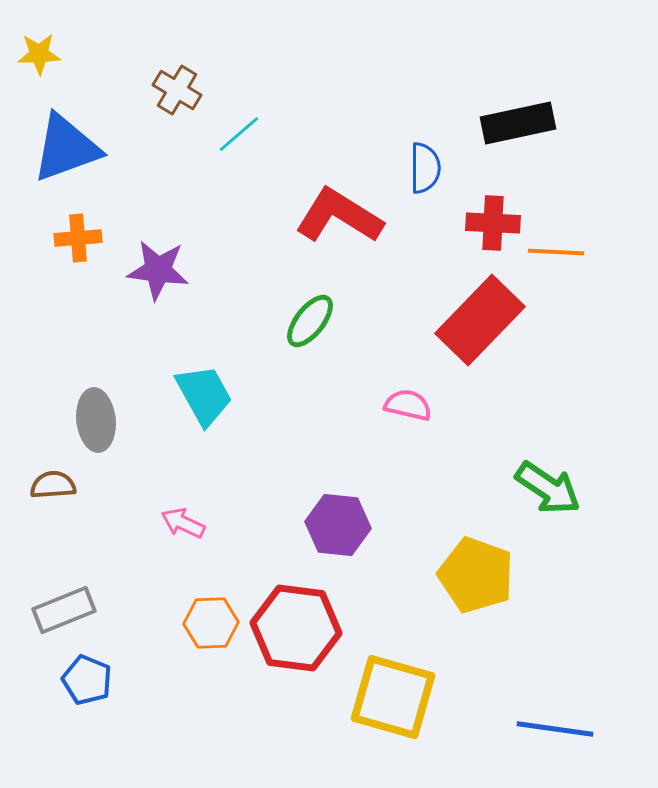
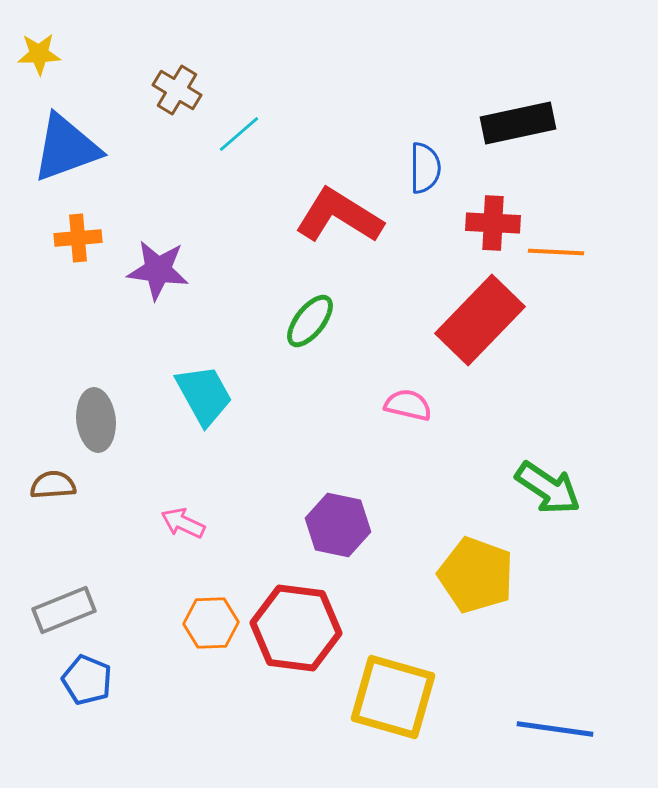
purple hexagon: rotated 6 degrees clockwise
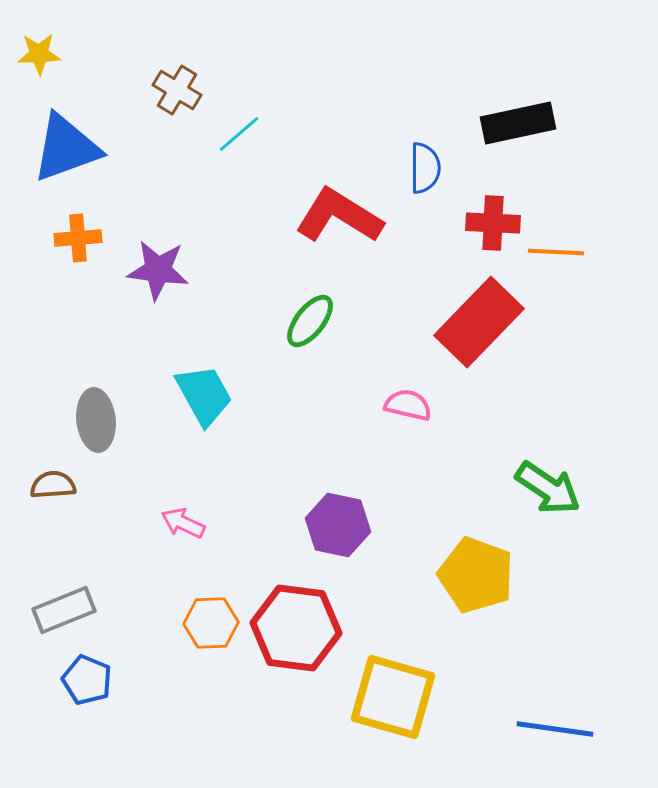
red rectangle: moved 1 px left, 2 px down
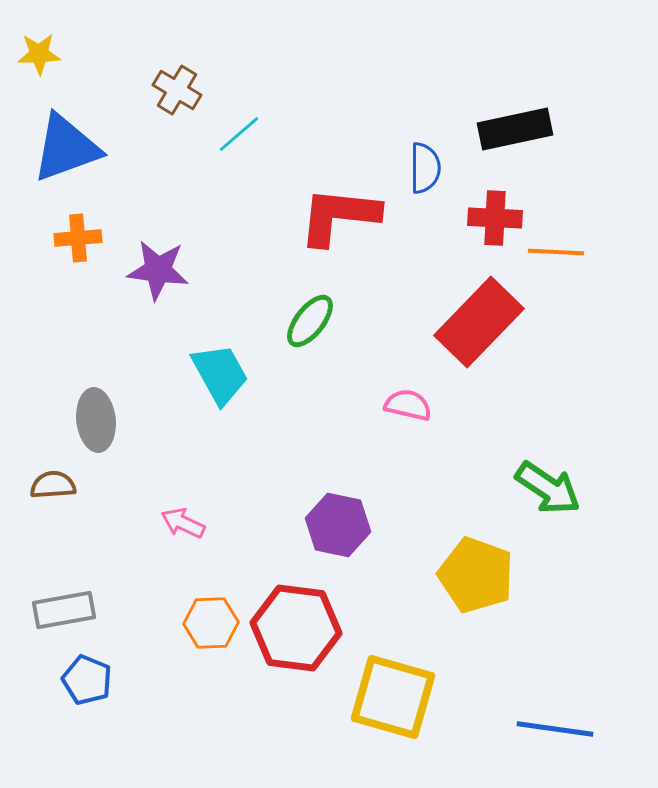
black rectangle: moved 3 px left, 6 px down
red L-shape: rotated 26 degrees counterclockwise
red cross: moved 2 px right, 5 px up
cyan trapezoid: moved 16 px right, 21 px up
gray rectangle: rotated 12 degrees clockwise
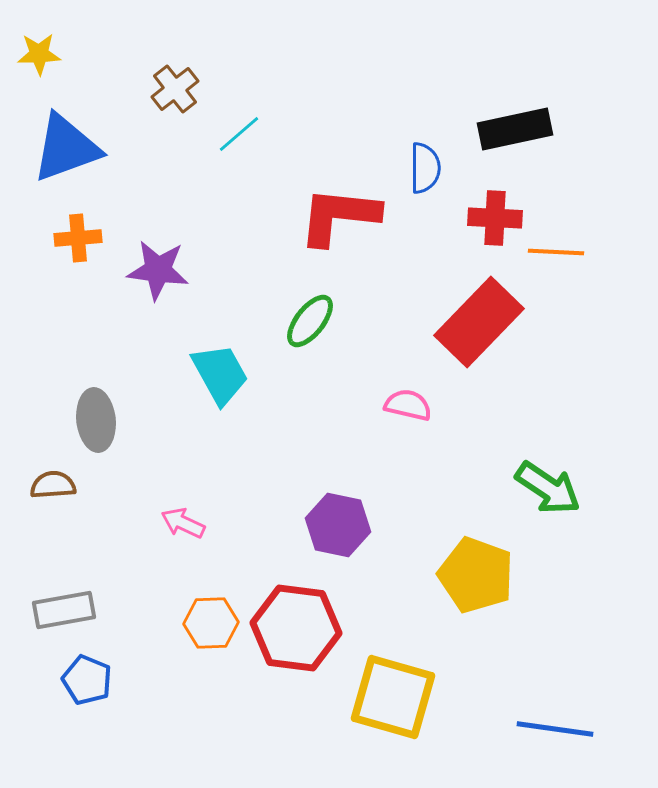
brown cross: moved 2 px left, 1 px up; rotated 21 degrees clockwise
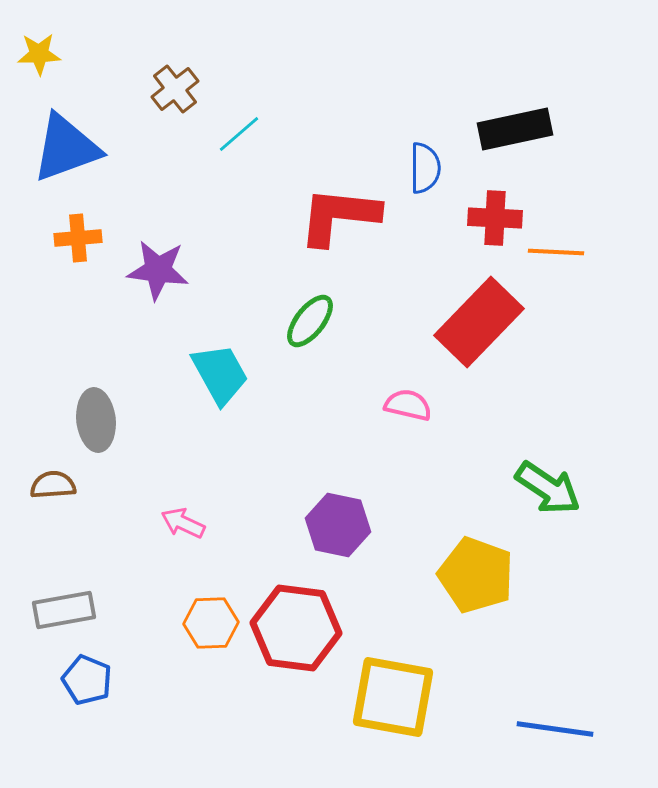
yellow square: rotated 6 degrees counterclockwise
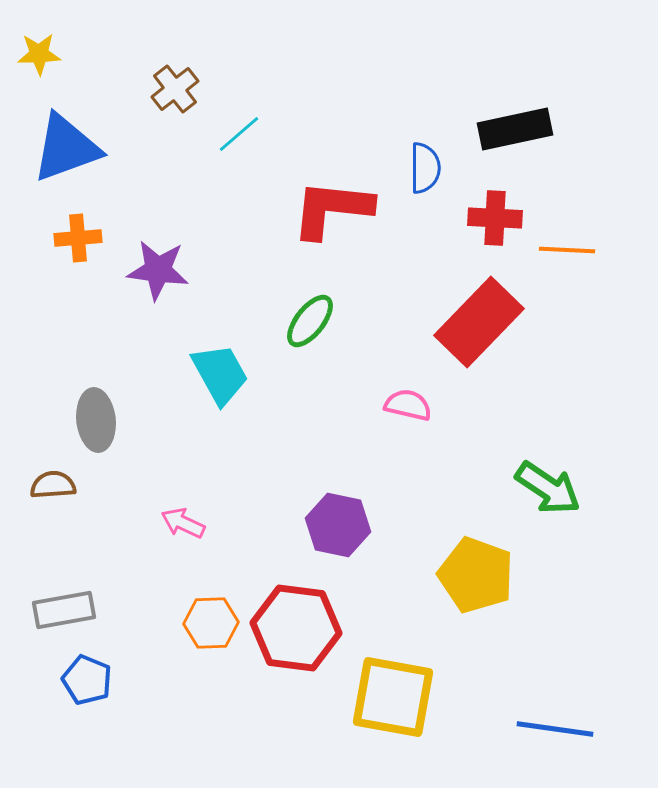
red L-shape: moved 7 px left, 7 px up
orange line: moved 11 px right, 2 px up
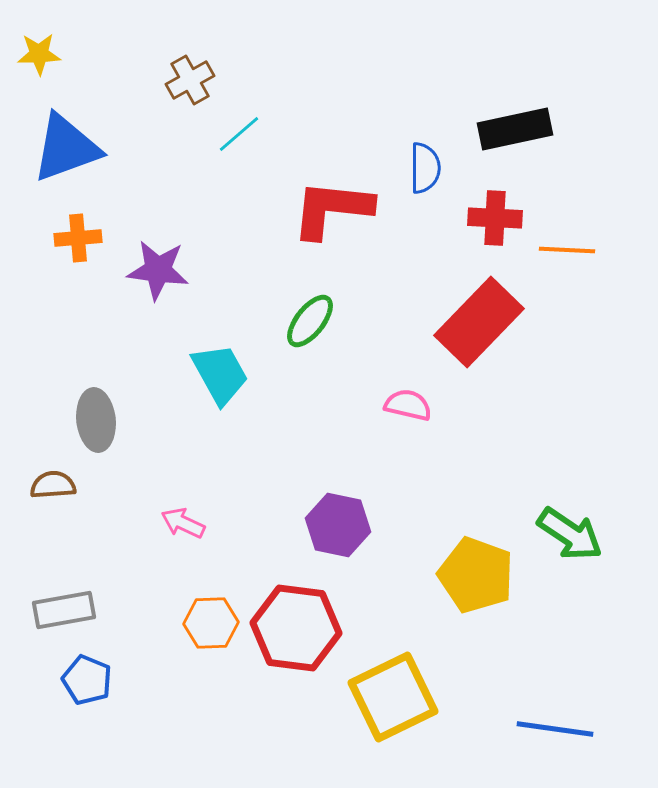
brown cross: moved 15 px right, 9 px up; rotated 9 degrees clockwise
green arrow: moved 22 px right, 46 px down
yellow square: rotated 36 degrees counterclockwise
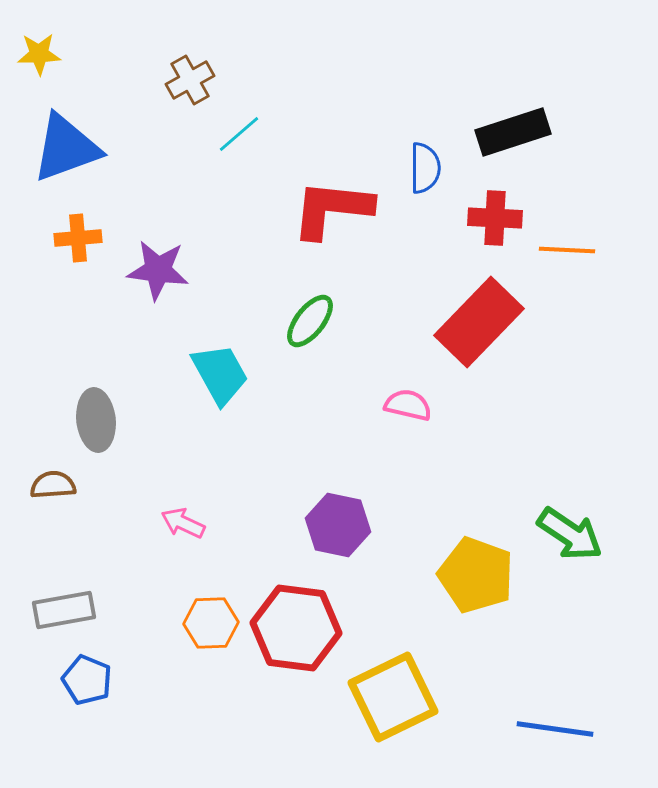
black rectangle: moved 2 px left, 3 px down; rotated 6 degrees counterclockwise
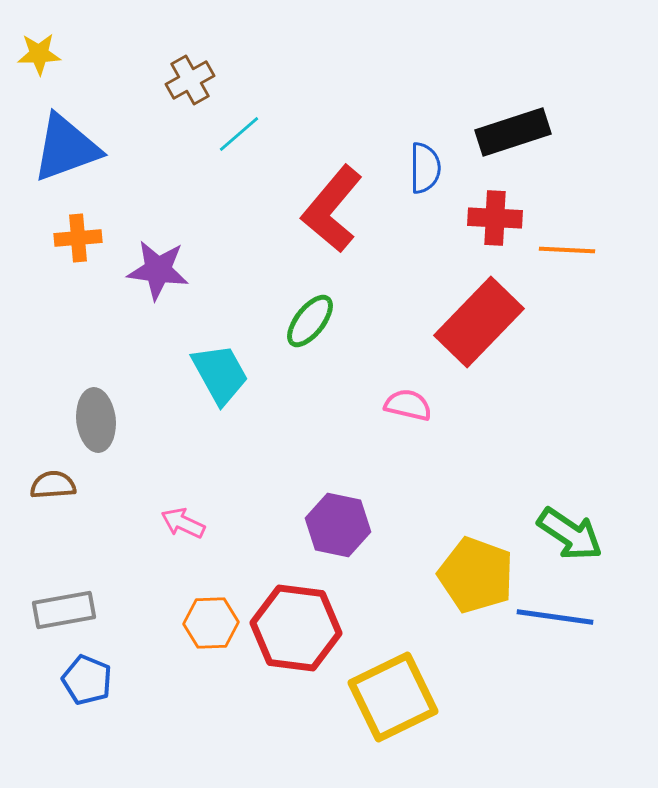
red L-shape: rotated 56 degrees counterclockwise
blue line: moved 112 px up
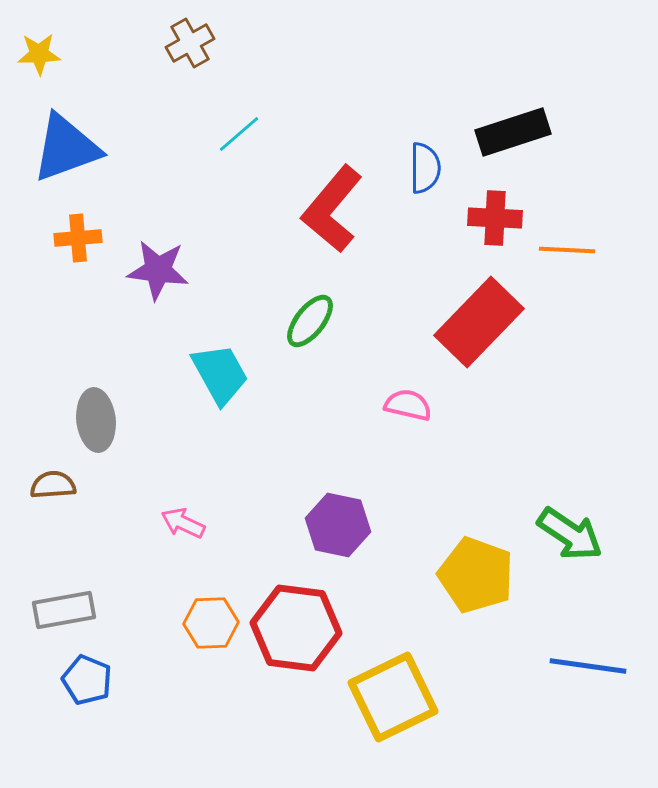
brown cross: moved 37 px up
blue line: moved 33 px right, 49 px down
